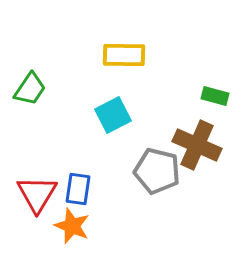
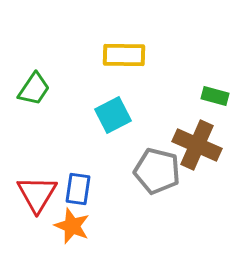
green trapezoid: moved 4 px right
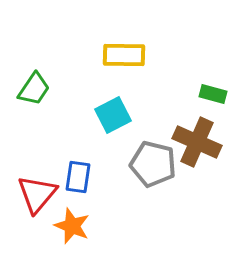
green rectangle: moved 2 px left, 2 px up
brown cross: moved 3 px up
gray pentagon: moved 4 px left, 7 px up
blue rectangle: moved 12 px up
red triangle: rotated 9 degrees clockwise
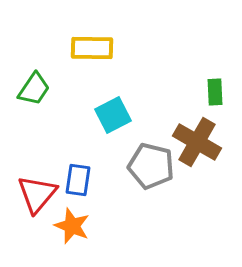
yellow rectangle: moved 32 px left, 7 px up
green rectangle: moved 2 px right, 2 px up; rotated 72 degrees clockwise
brown cross: rotated 6 degrees clockwise
gray pentagon: moved 2 px left, 2 px down
blue rectangle: moved 3 px down
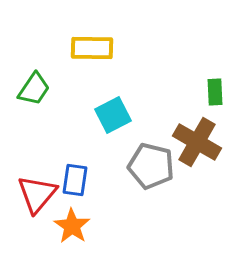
blue rectangle: moved 3 px left
orange star: rotated 12 degrees clockwise
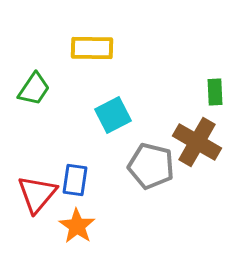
orange star: moved 5 px right
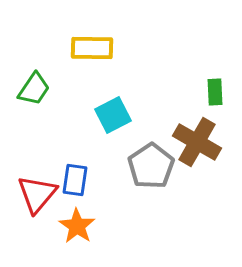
gray pentagon: rotated 24 degrees clockwise
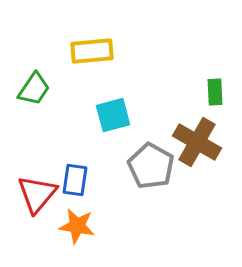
yellow rectangle: moved 3 px down; rotated 6 degrees counterclockwise
cyan square: rotated 12 degrees clockwise
gray pentagon: rotated 9 degrees counterclockwise
orange star: rotated 24 degrees counterclockwise
